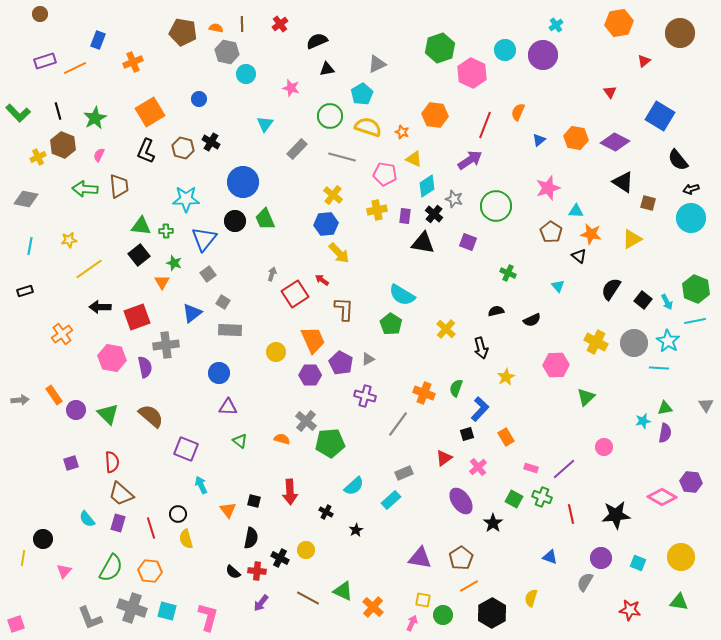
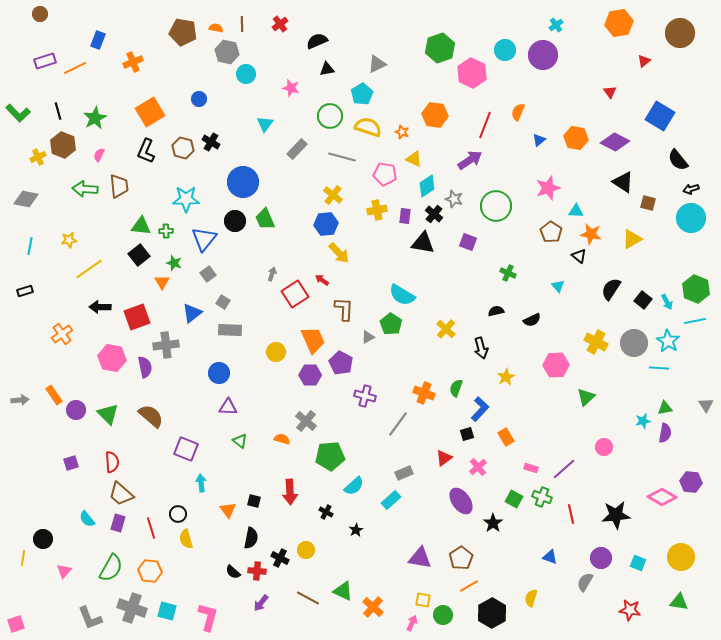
gray triangle at (368, 359): moved 22 px up
green pentagon at (330, 443): moved 13 px down
cyan arrow at (201, 485): moved 2 px up; rotated 18 degrees clockwise
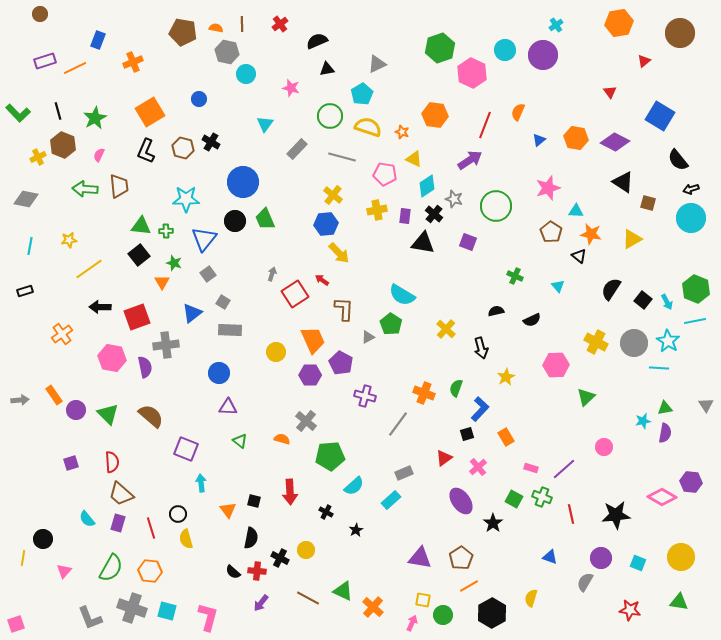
green cross at (508, 273): moved 7 px right, 3 px down
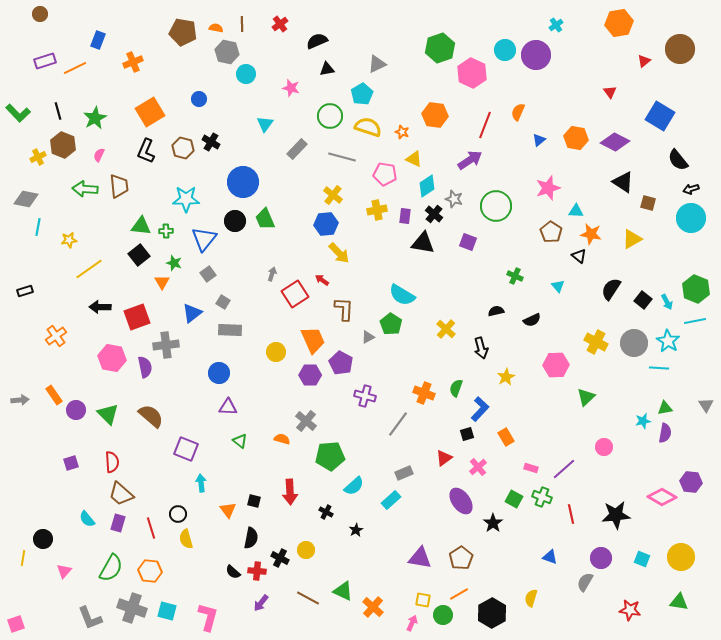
brown circle at (680, 33): moved 16 px down
purple circle at (543, 55): moved 7 px left
cyan line at (30, 246): moved 8 px right, 19 px up
orange cross at (62, 334): moved 6 px left, 2 px down
cyan square at (638, 563): moved 4 px right, 4 px up
orange line at (469, 586): moved 10 px left, 8 px down
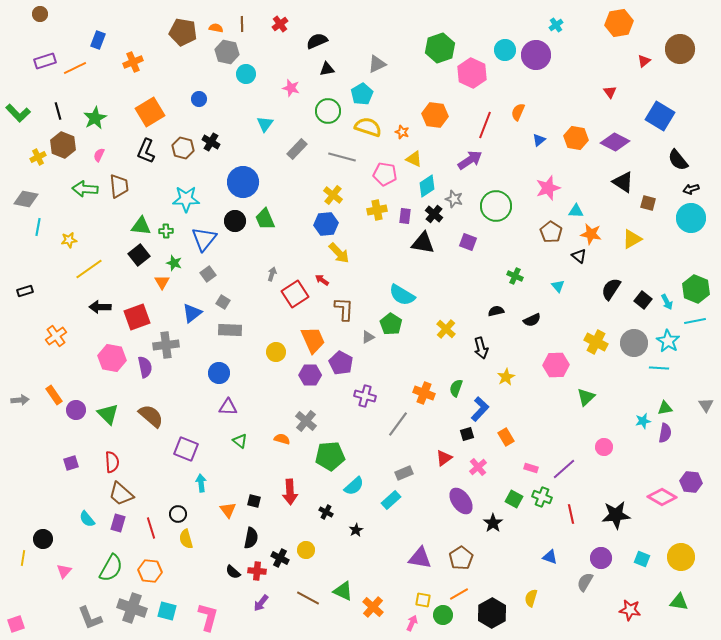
green circle at (330, 116): moved 2 px left, 5 px up
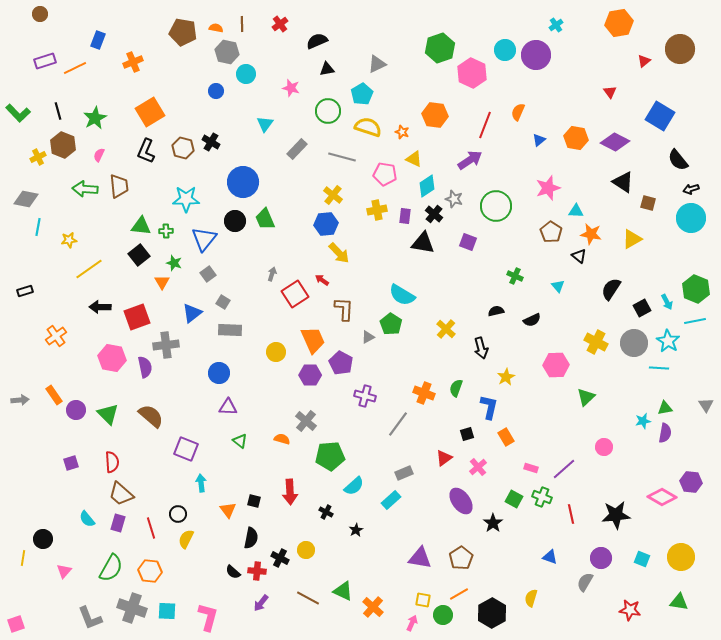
blue circle at (199, 99): moved 17 px right, 8 px up
black square at (643, 300): moved 1 px left, 8 px down; rotated 24 degrees clockwise
blue L-shape at (480, 409): moved 9 px right, 2 px up; rotated 30 degrees counterclockwise
yellow semicircle at (186, 539): rotated 42 degrees clockwise
cyan square at (167, 611): rotated 12 degrees counterclockwise
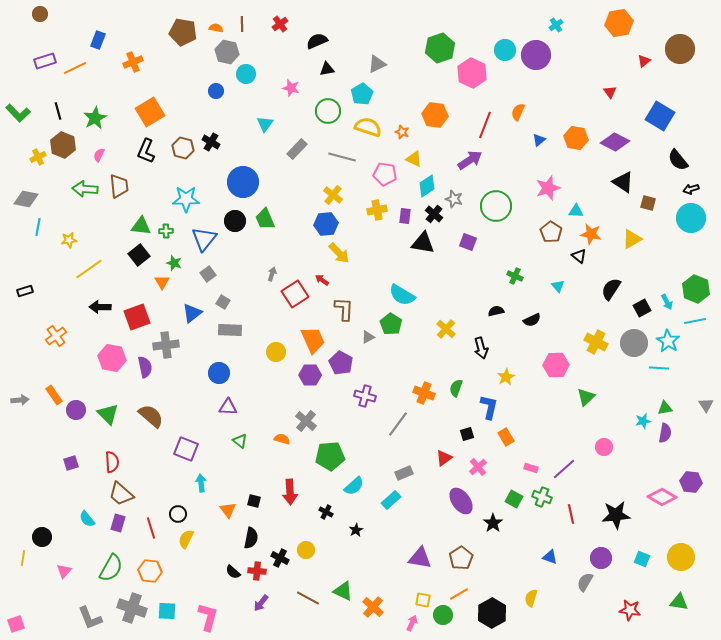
black circle at (43, 539): moved 1 px left, 2 px up
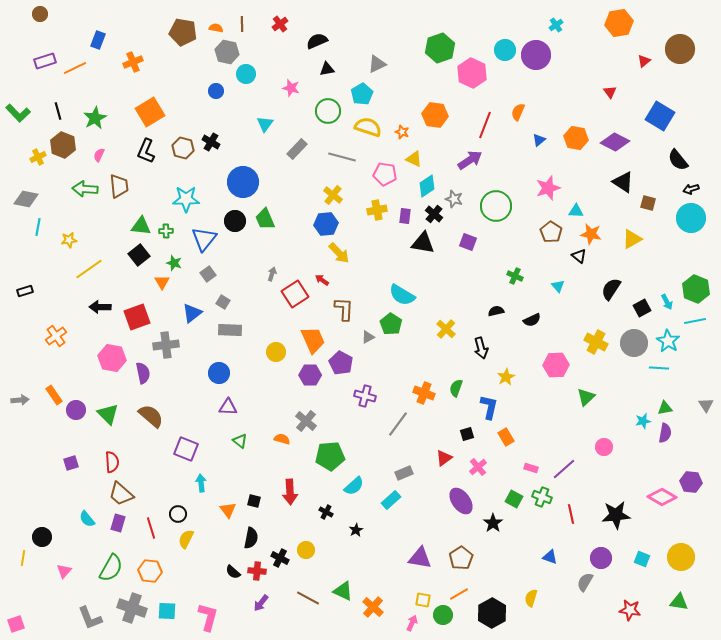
purple semicircle at (145, 367): moved 2 px left, 6 px down
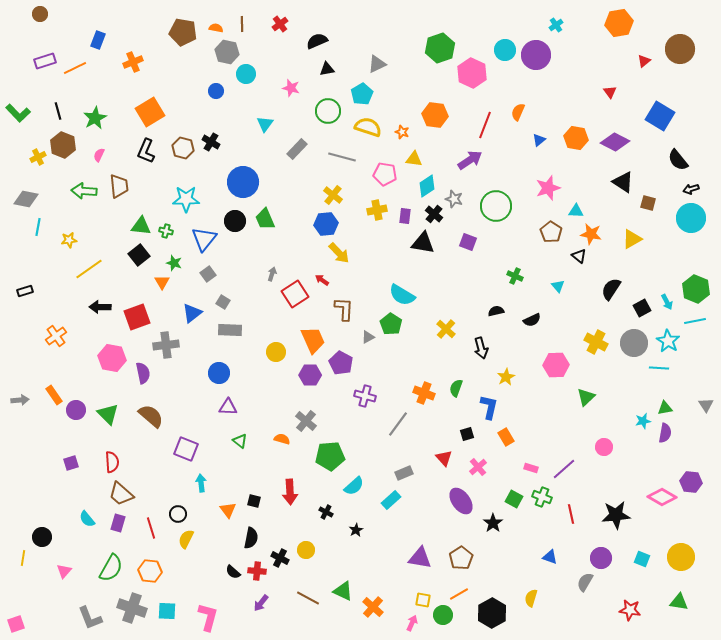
yellow triangle at (414, 159): rotated 18 degrees counterclockwise
green arrow at (85, 189): moved 1 px left, 2 px down
green cross at (166, 231): rotated 16 degrees clockwise
red triangle at (444, 458): rotated 36 degrees counterclockwise
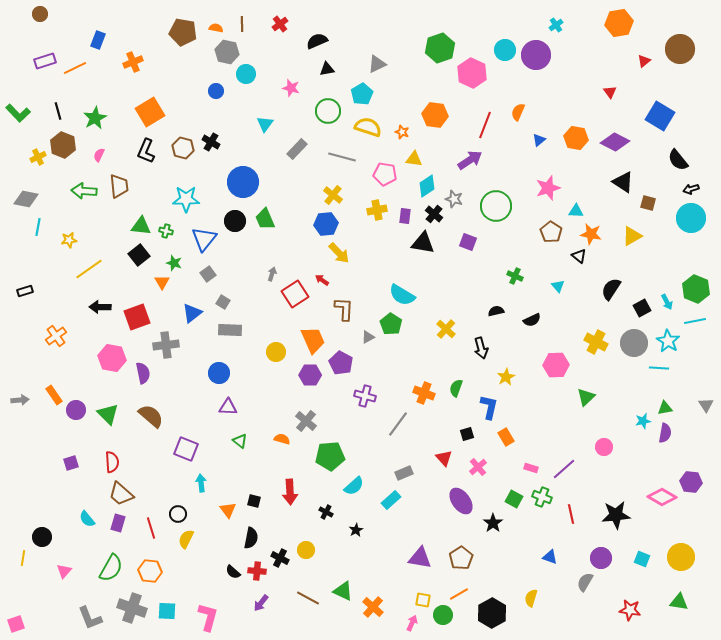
yellow triangle at (632, 239): moved 3 px up
